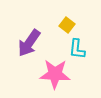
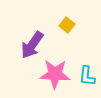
purple arrow: moved 3 px right, 2 px down
cyan L-shape: moved 10 px right, 27 px down
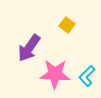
purple arrow: moved 3 px left, 3 px down
cyan L-shape: rotated 40 degrees clockwise
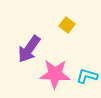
purple arrow: moved 1 px down
cyan L-shape: rotated 60 degrees clockwise
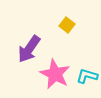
pink star: rotated 24 degrees clockwise
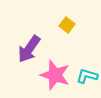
pink star: moved 1 px down; rotated 8 degrees counterclockwise
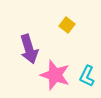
purple arrow: rotated 52 degrees counterclockwise
cyan L-shape: rotated 80 degrees counterclockwise
